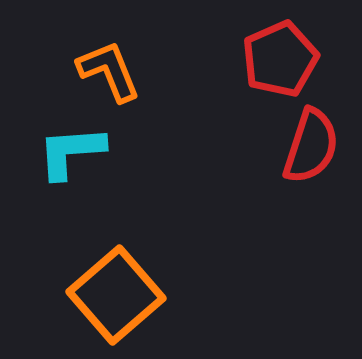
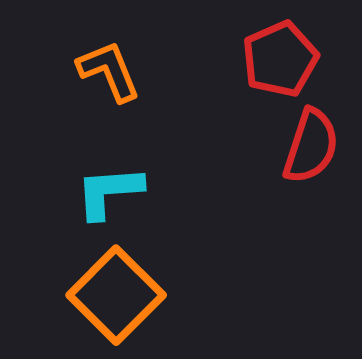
cyan L-shape: moved 38 px right, 40 px down
orange square: rotated 4 degrees counterclockwise
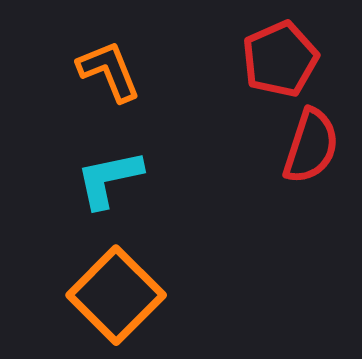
cyan L-shape: moved 13 px up; rotated 8 degrees counterclockwise
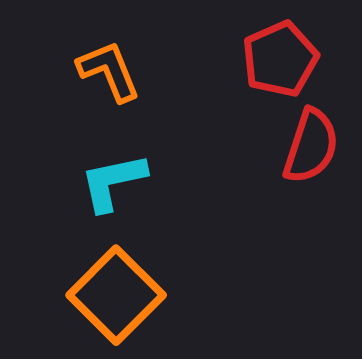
cyan L-shape: moved 4 px right, 3 px down
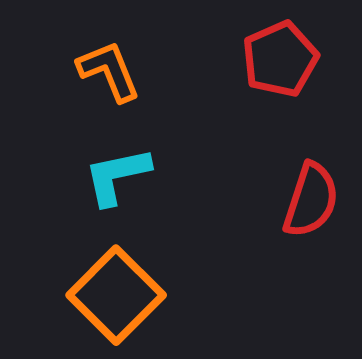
red semicircle: moved 54 px down
cyan L-shape: moved 4 px right, 6 px up
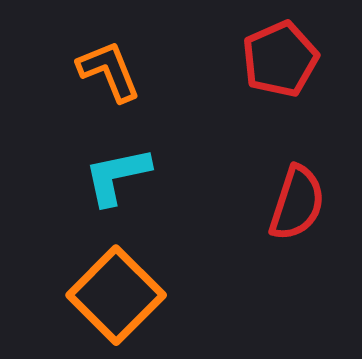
red semicircle: moved 14 px left, 3 px down
